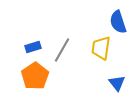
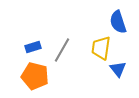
orange pentagon: rotated 24 degrees counterclockwise
blue triangle: moved 1 px right, 14 px up
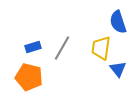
gray line: moved 2 px up
orange pentagon: moved 6 px left, 1 px down
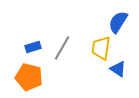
blue semicircle: rotated 50 degrees clockwise
blue triangle: rotated 18 degrees counterclockwise
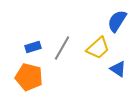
blue semicircle: moved 1 px left, 1 px up
yellow trapezoid: moved 3 px left; rotated 140 degrees counterclockwise
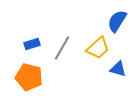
blue rectangle: moved 1 px left, 3 px up
blue triangle: rotated 18 degrees counterclockwise
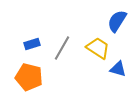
yellow trapezoid: rotated 105 degrees counterclockwise
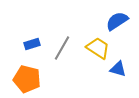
blue semicircle: rotated 25 degrees clockwise
orange pentagon: moved 2 px left, 2 px down
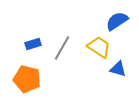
blue rectangle: moved 1 px right
yellow trapezoid: moved 1 px right, 1 px up
